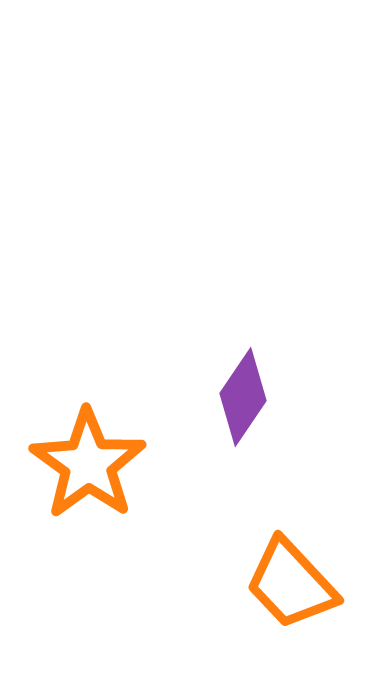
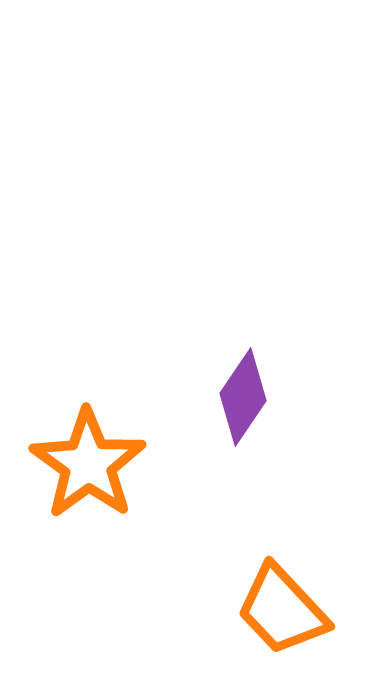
orange trapezoid: moved 9 px left, 26 px down
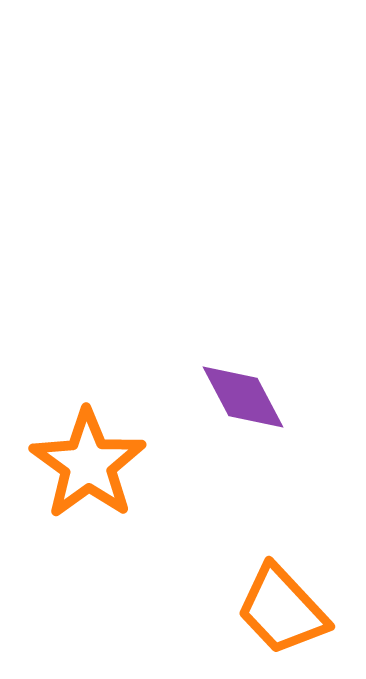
purple diamond: rotated 62 degrees counterclockwise
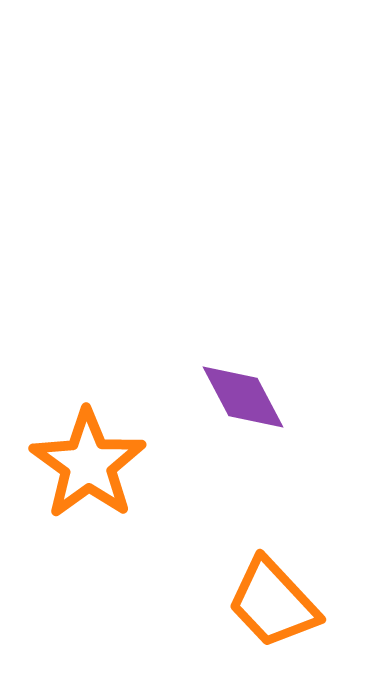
orange trapezoid: moved 9 px left, 7 px up
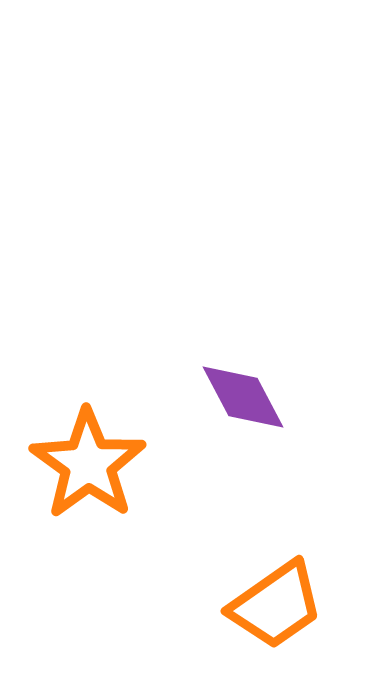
orange trapezoid: moved 3 px right, 2 px down; rotated 82 degrees counterclockwise
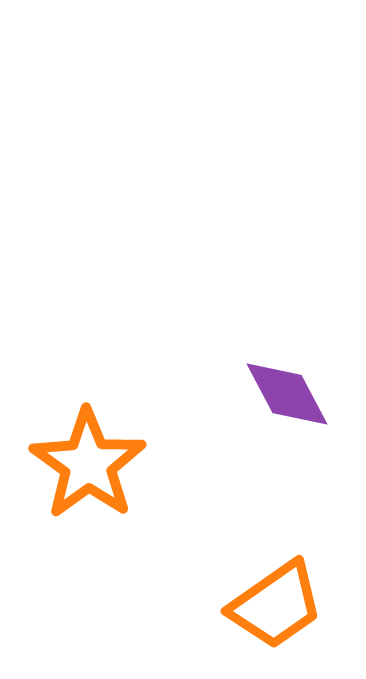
purple diamond: moved 44 px right, 3 px up
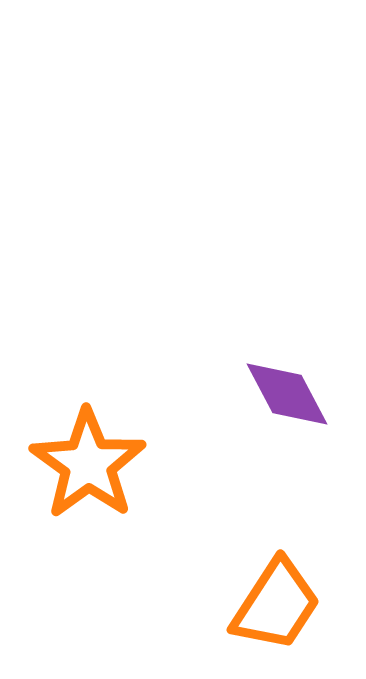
orange trapezoid: rotated 22 degrees counterclockwise
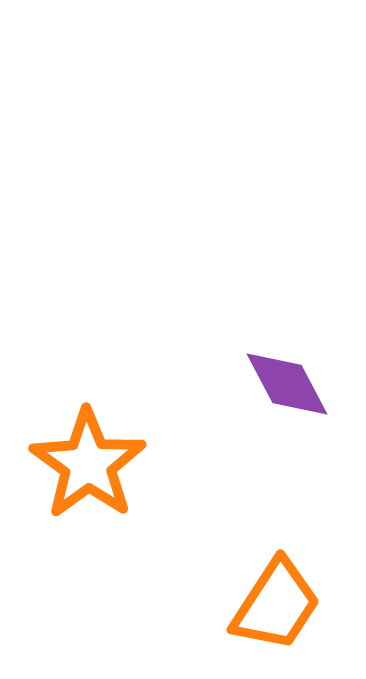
purple diamond: moved 10 px up
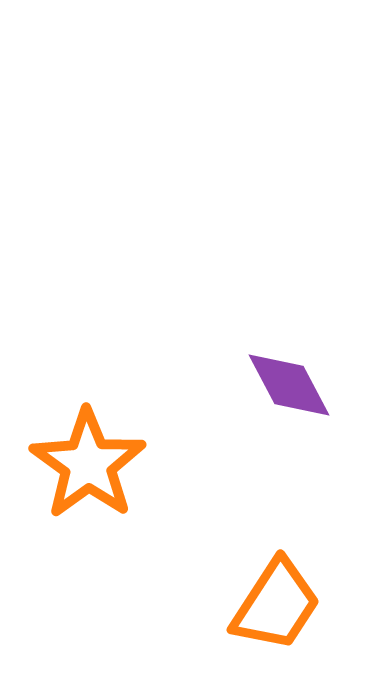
purple diamond: moved 2 px right, 1 px down
